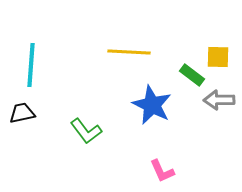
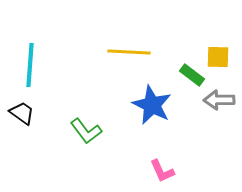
cyan line: moved 1 px left
black trapezoid: rotated 48 degrees clockwise
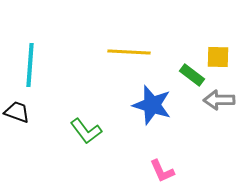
blue star: rotated 9 degrees counterclockwise
black trapezoid: moved 5 px left, 1 px up; rotated 16 degrees counterclockwise
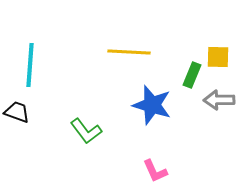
green rectangle: rotated 75 degrees clockwise
pink L-shape: moved 7 px left
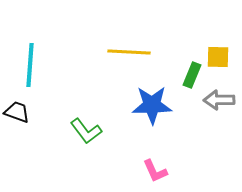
blue star: rotated 18 degrees counterclockwise
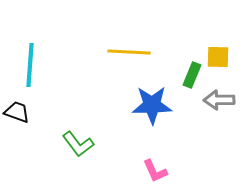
green L-shape: moved 8 px left, 13 px down
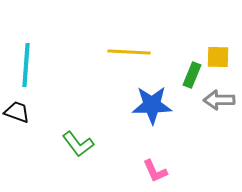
cyan line: moved 4 px left
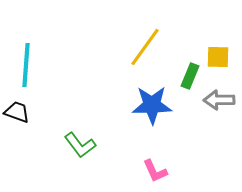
yellow line: moved 16 px right, 5 px up; rotated 57 degrees counterclockwise
green rectangle: moved 2 px left, 1 px down
green L-shape: moved 2 px right, 1 px down
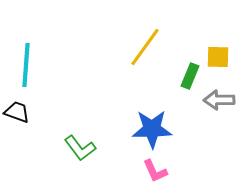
blue star: moved 24 px down
green L-shape: moved 3 px down
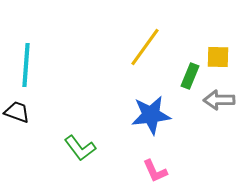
blue star: moved 1 px left, 14 px up; rotated 6 degrees counterclockwise
